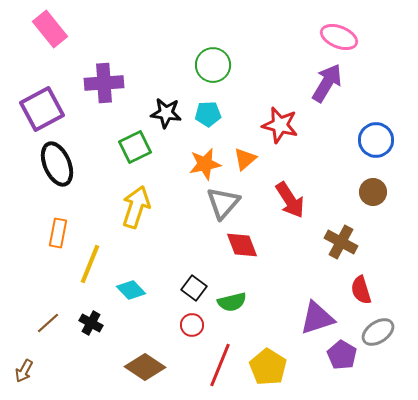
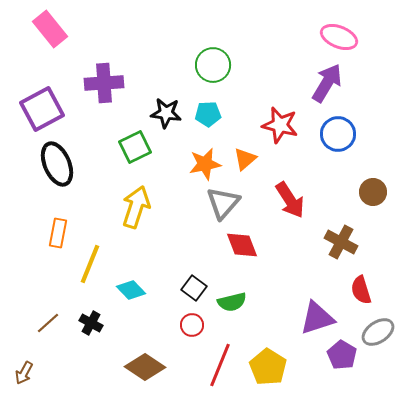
blue circle: moved 38 px left, 6 px up
brown arrow: moved 2 px down
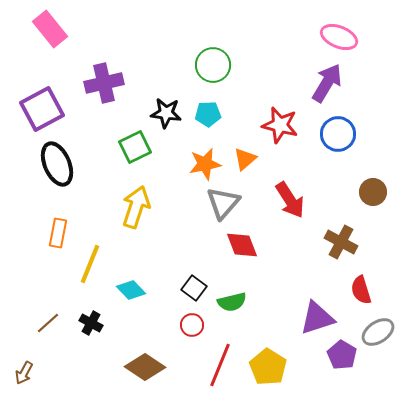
purple cross: rotated 9 degrees counterclockwise
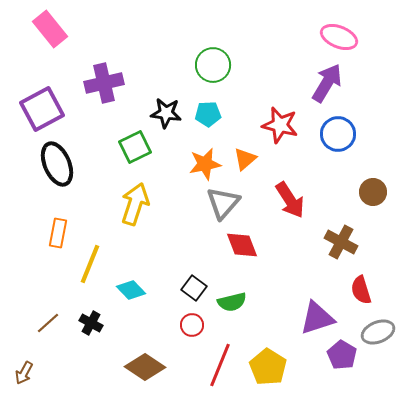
yellow arrow: moved 1 px left, 3 px up
gray ellipse: rotated 12 degrees clockwise
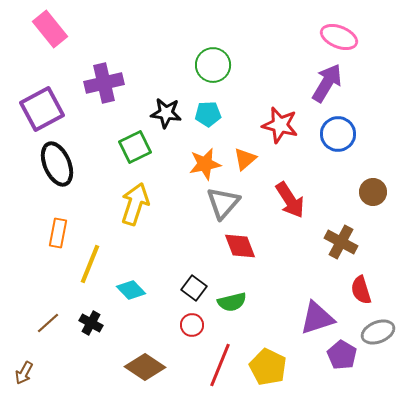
red diamond: moved 2 px left, 1 px down
yellow pentagon: rotated 6 degrees counterclockwise
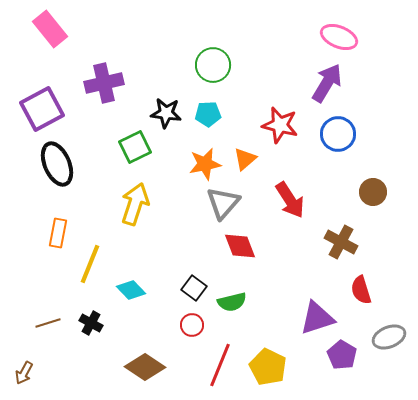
brown line: rotated 25 degrees clockwise
gray ellipse: moved 11 px right, 5 px down
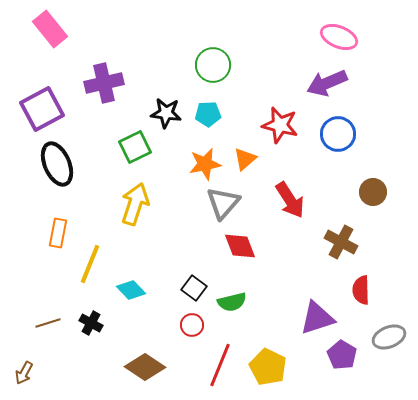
purple arrow: rotated 144 degrees counterclockwise
red semicircle: rotated 16 degrees clockwise
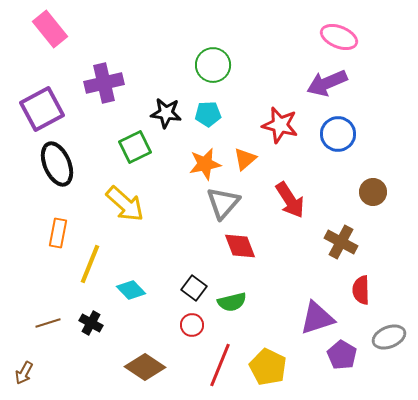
yellow arrow: moved 10 px left; rotated 114 degrees clockwise
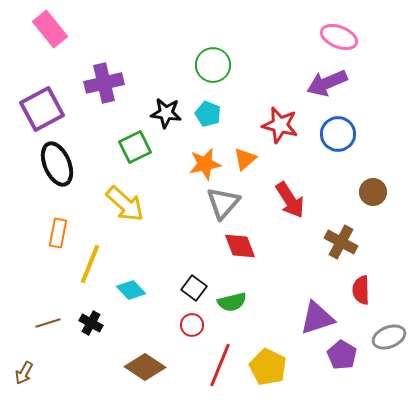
cyan pentagon: rotated 25 degrees clockwise
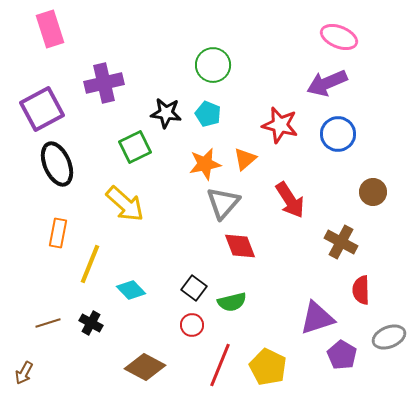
pink rectangle: rotated 21 degrees clockwise
brown diamond: rotated 6 degrees counterclockwise
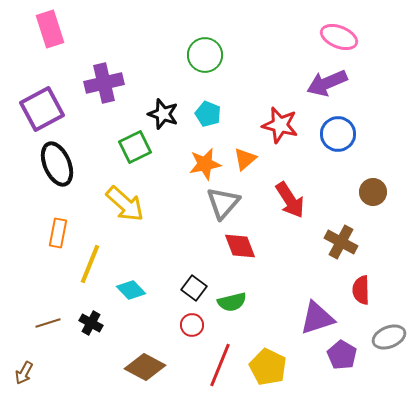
green circle: moved 8 px left, 10 px up
black star: moved 3 px left, 1 px down; rotated 12 degrees clockwise
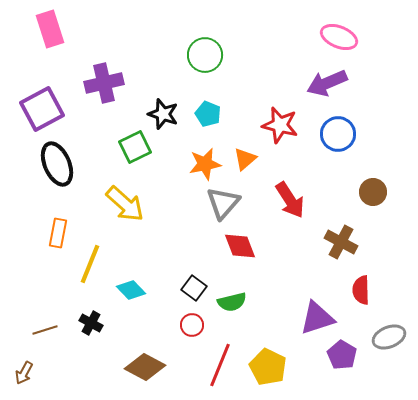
brown line: moved 3 px left, 7 px down
